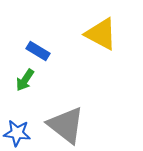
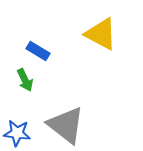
green arrow: rotated 60 degrees counterclockwise
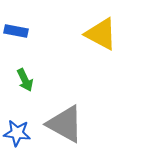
blue rectangle: moved 22 px left, 20 px up; rotated 20 degrees counterclockwise
gray triangle: moved 1 px left, 1 px up; rotated 9 degrees counterclockwise
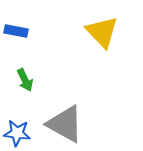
yellow triangle: moved 1 px right, 2 px up; rotated 18 degrees clockwise
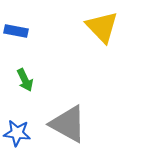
yellow triangle: moved 5 px up
gray triangle: moved 3 px right
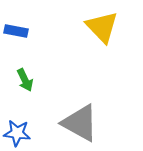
gray triangle: moved 12 px right, 1 px up
